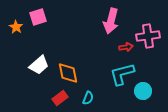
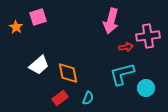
cyan circle: moved 3 px right, 3 px up
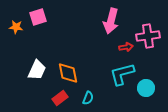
orange star: rotated 24 degrees counterclockwise
white trapezoid: moved 2 px left, 5 px down; rotated 25 degrees counterclockwise
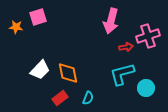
pink cross: rotated 10 degrees counterclockwise
white trapezoid: moved 3 px right; rotated 20 degrees clockwise
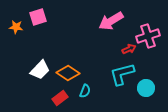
pink arrow: rotated 45 degrees clockwise
red arrow: moved 3 px right, 2 px down; rotated 16 degrees counterclockwise
orange diamond: rotated 45 degrees counterclockwise
cyan semicircle: moved 3 px left, 7 px up
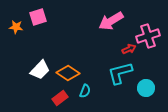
cyan L-shape: moved 2 px left, 1 px up
